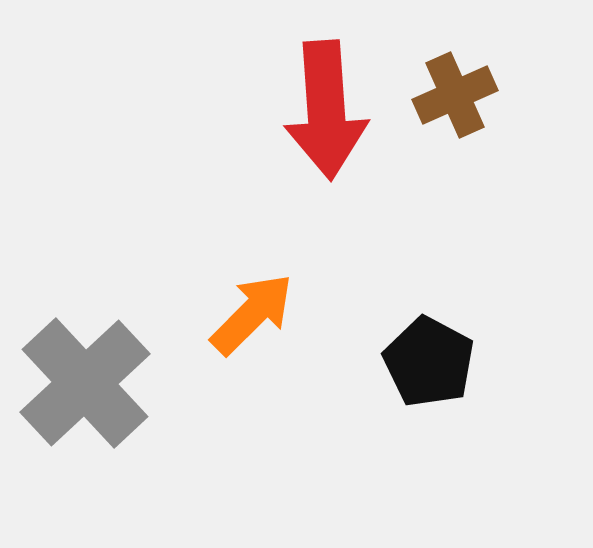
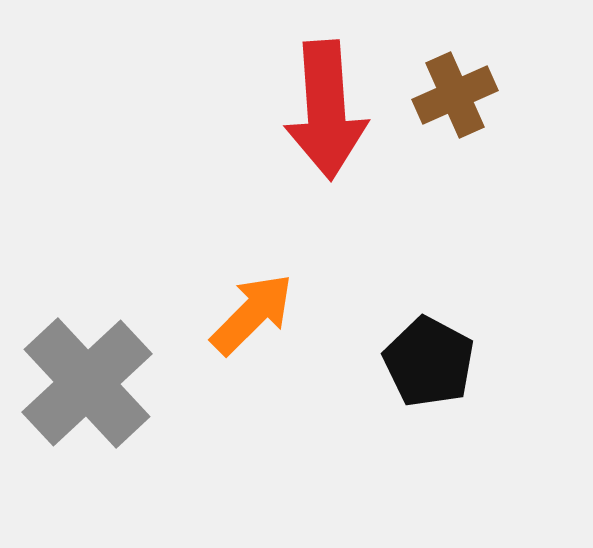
gray cross: moved 2 px right
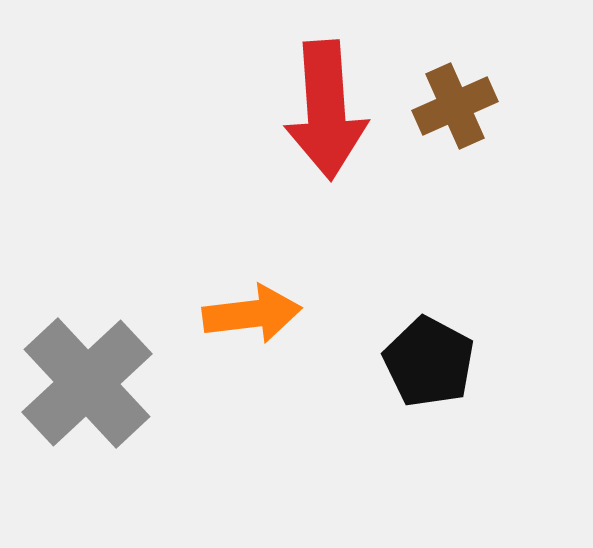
brown cross: moved 11 px down
orange arrow: rotated 38 degrees clockwise
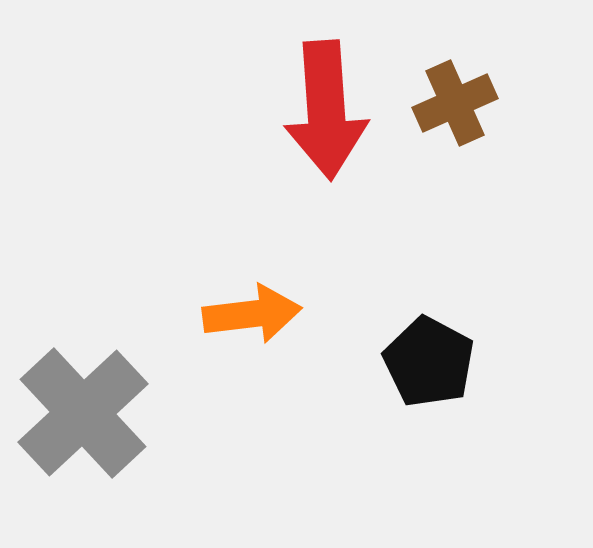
brown cross: moved 3 px up
gray cross: moved 4 px left, 30 px down
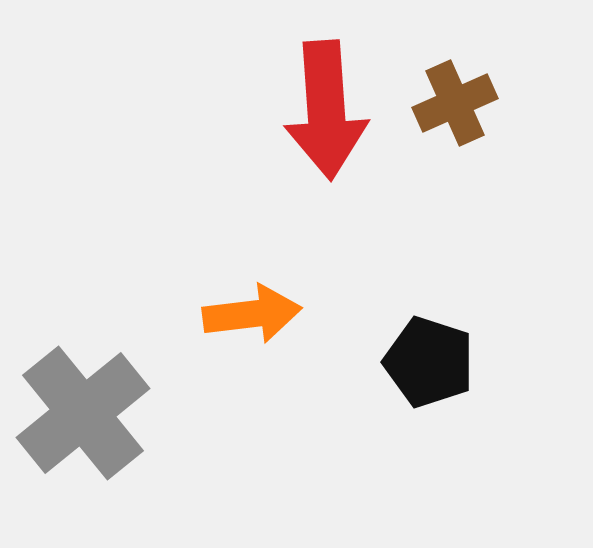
black pentagon: rotated 10 degrees counterclockwise
gray cross: rotated 4 degrees clockwise
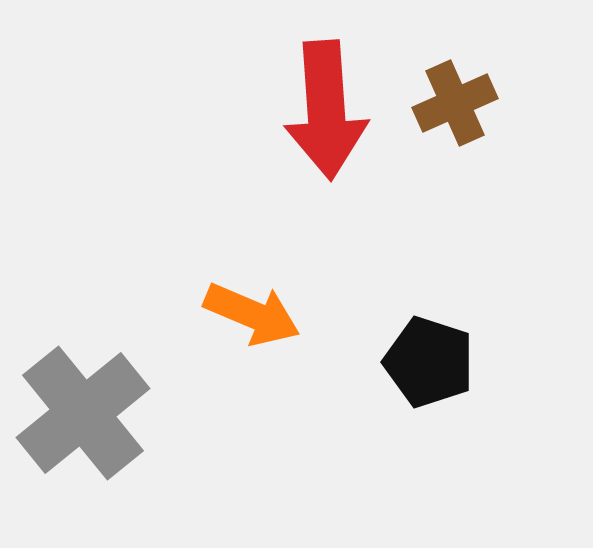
orange arrow: rotated 30 degrees clockwise
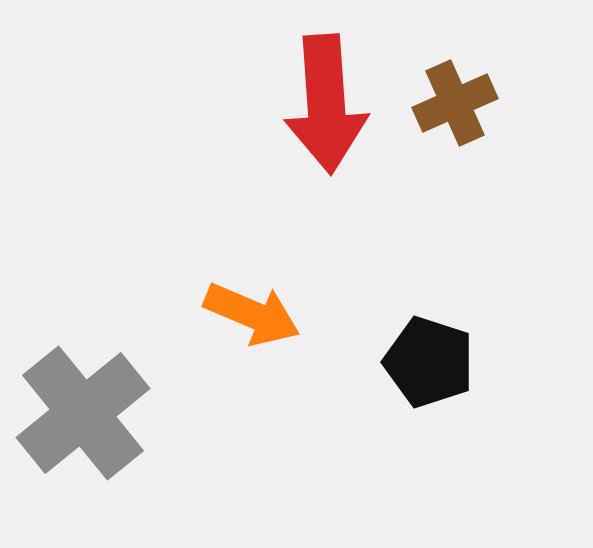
red arrow: moved 6 px up
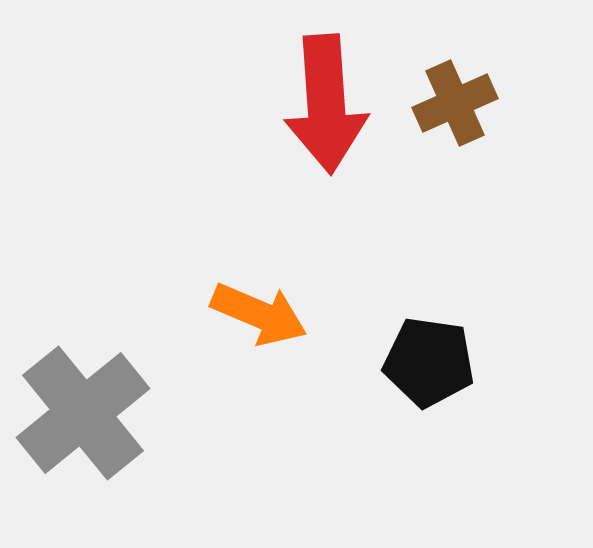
orange arrow: moved 7 px right
black pentagon: rotated 10 degrees counterclockwise
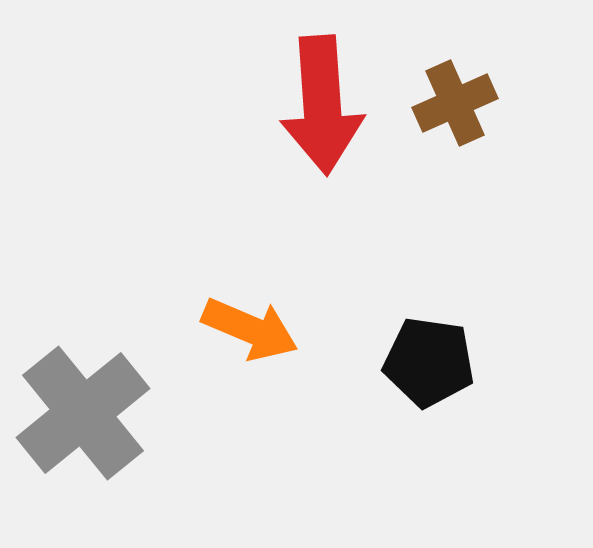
red arrow: moved 4 px left, 1 px down
orange arrow: moved 9 px left, 15 px down
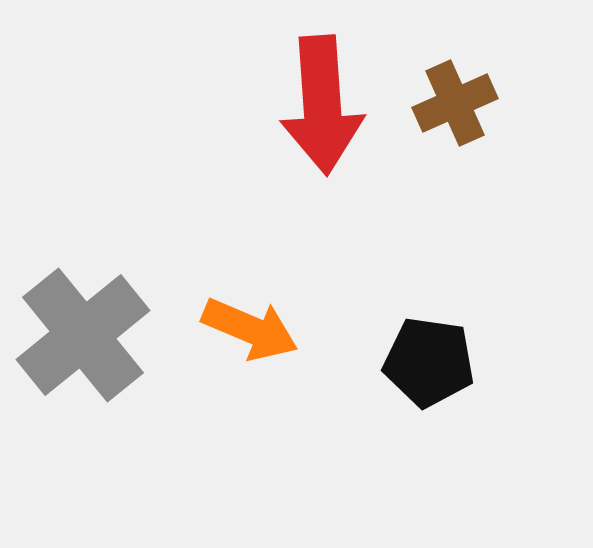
gray cross: moved 78 px up
